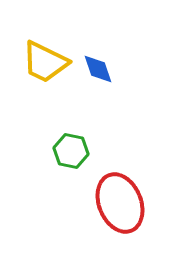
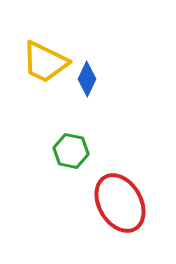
blue diamond: moved 11 px left, 10 px down; rotated 44 degrees clockwise
red ellipse: rotated 8 degrees counterclockwise
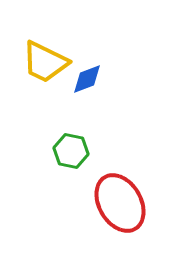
blue diamond: rotated 44 degrees clockwise
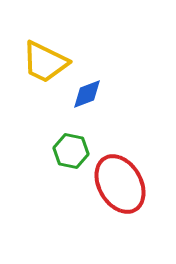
blue diamond: moved 15 px down
red ellipse: moved 19 px up
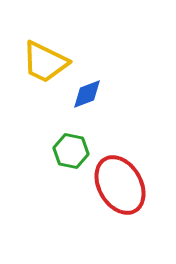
red ellipse: moved 1 px down
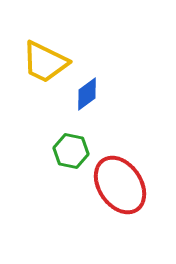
blue diamond: rotated 16 degrees counterclockwise
red ellipse: rotated 4 degrees counterclockwise
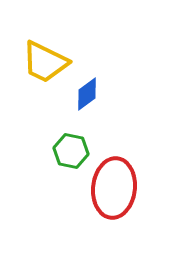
red ellipse: moved 6 px left, 3 px down; rotated 40 degrees clockwise
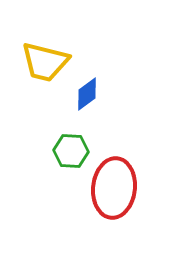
yellow trapezoid: rotated 12 degrees counterclockwise
green hexagon: rotated 8 degrees counterclockwise
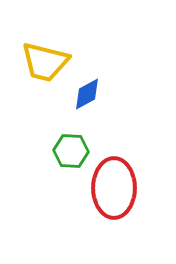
blue diamond: rotated 8 degrees clockwise
red ellipse: rotated 6 degrees counterclockwise
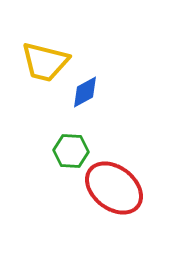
blue diamond: moved 2 px left, 2 px up
red ellipse: rotated 52 degrees counterclockwise
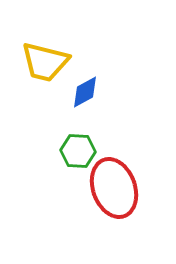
green hexagon: moved 7 px right
red ellipse: rotated 32 degrees clockwise
